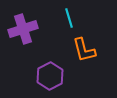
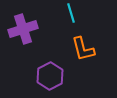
cyan line: moved 2 px right, 5 px up
orange L-shape: moved 1 px left, 1 px up
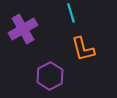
purple cross: rotated 12 degrees counterclockwise
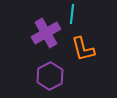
cyan line: moved 1 px right, 1 px down; rotated 24 degrees clockwise
purple cross: moved 23 px right, 4 px down
